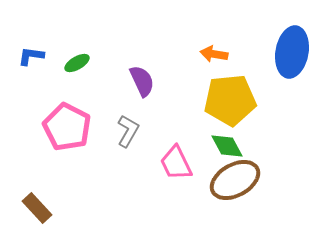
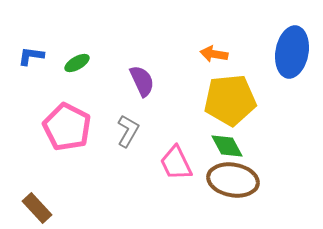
brown ellipse: moved 2 px left; rotated 39 degrees clockwise
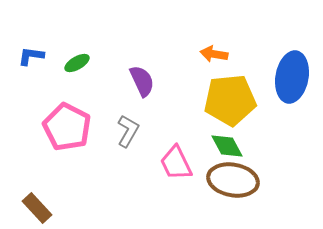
blue ellipse: moved 25 px down
